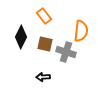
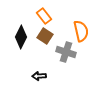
orange semicircle: rotated 20 degrees counterclockwise
brown square: moved 8 px up; rotated 21 degrees clockwise
black arrow: moved 4 px left, 1 px up
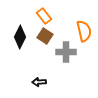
orange semicircle: moved 3 px right
black diamond: moved 1 px left
gray cross: rotated 18 degrees counterclockwise
black arrow: moved 6 px down
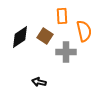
orange rectangle: moved 18 px right; rotated 35 degrees clockwise
black diamond: rotated 30 degrees clockwise
black arrow: rotated 16 degrees clockwise
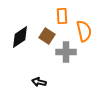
brown square: moved 2 px right
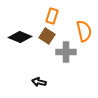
orange rectangle: moved 10 px left; rotated 21 degrees clockwise
black diamond: rotated 55 degrees clockwise
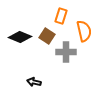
orange rectangle: moved 9 px right
black arrow: moved 5 px left
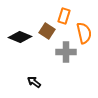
orange rectangle: moved 3 px right
orange semicircle: moved 2 px down
brown square: moved 5 px up
black arrow: rotated 24 degrees clockwise
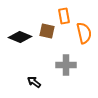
orange rectangle: rotated 28 degrees counterclockwise
brown square: rotated 21 degrees counterclockwise
gray cross: moved 13 px down
